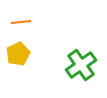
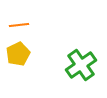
orange line: moved 2 px left, 3 px down
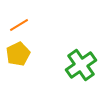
orange line: rotated 24 degrees counterclockwise
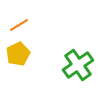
green cross: moved 3 px left
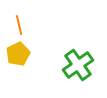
orange line: rotated 72 degrees counterclockwise
